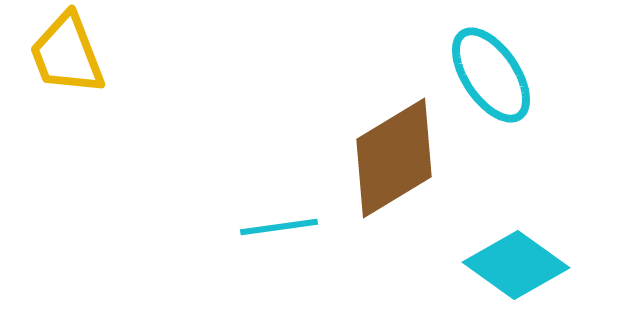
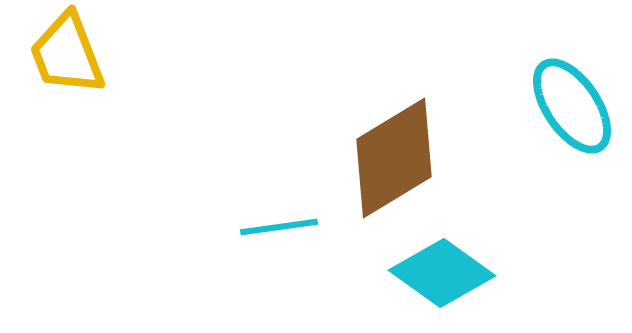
cyan ellipse: moved 81 px right, 31 px down
cyan diamond: moved 74 px left, 8 px down
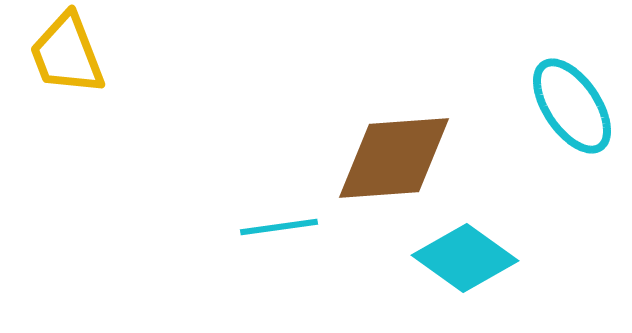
brown diamond: rotated 27 degrees clockwise
cyan diamond: moved 23 px right, 15 px up
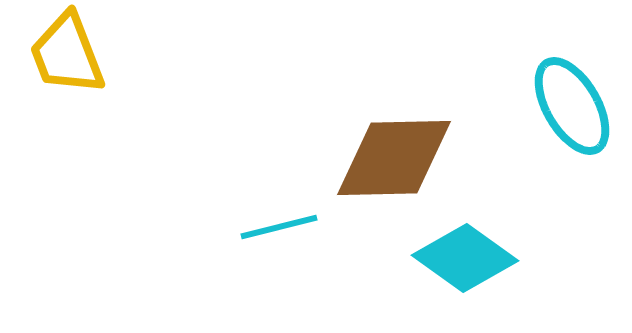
cyan ellipse: rotated 4 degrees clockwise
brown diamond: rotated 3 degrees clockwise
cyan line: rotated 6 degrees counterclockwise
